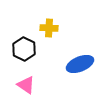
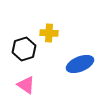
yellow cross: moved 5 px down
black hexagon: rotated 15 degrees clockwise
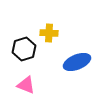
blue ellipse: moved 3 px left, 2 px up
pink triangle: rotated 12 degrees counterclockwise
